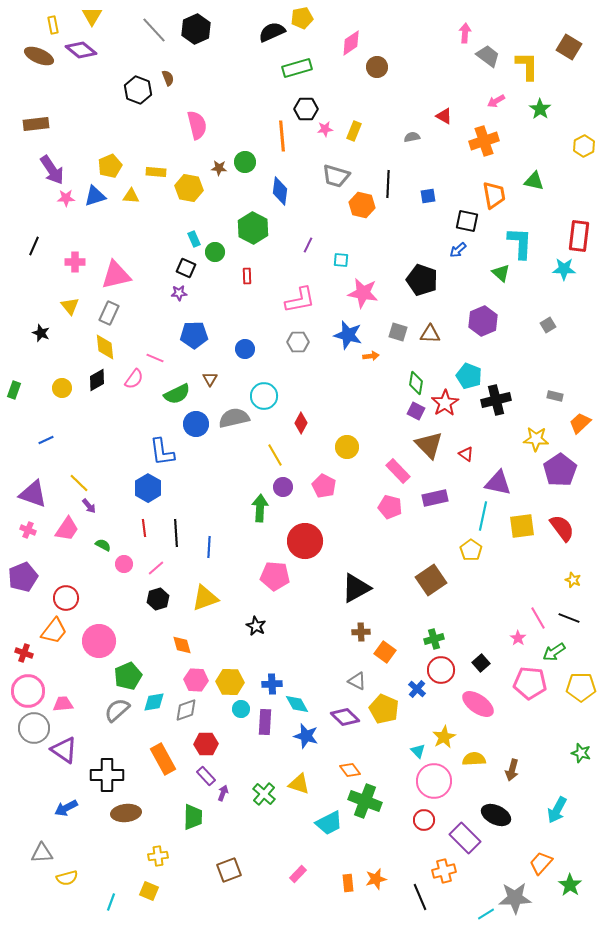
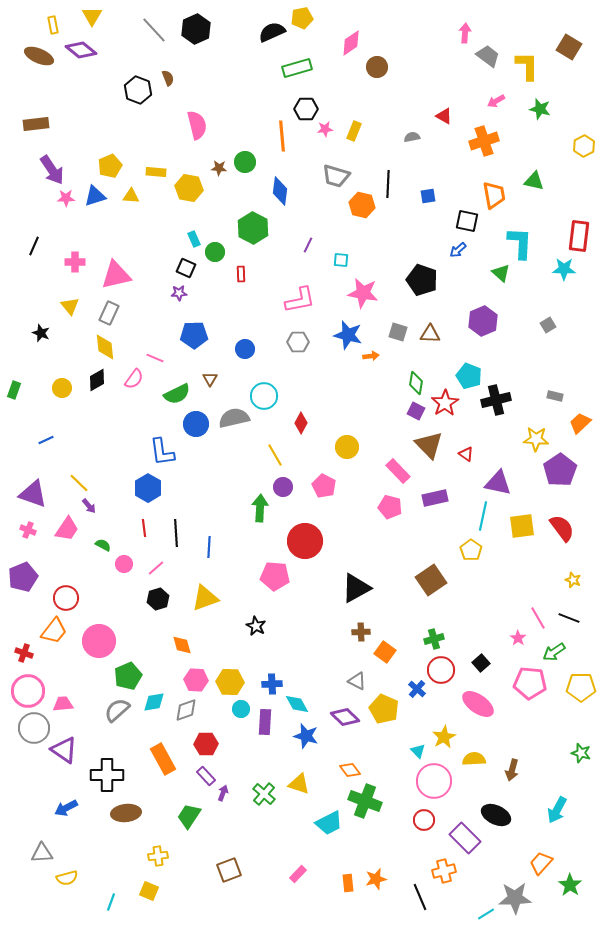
green star at (540, 109): rotated 20 degrees counterclockwise
red rectangle at (247, 276): moved 6 px left, 2 px up
green trapezoid at (193, 817): moved 4 px left, 1 px up; rotated 148 degrees counterclockwise
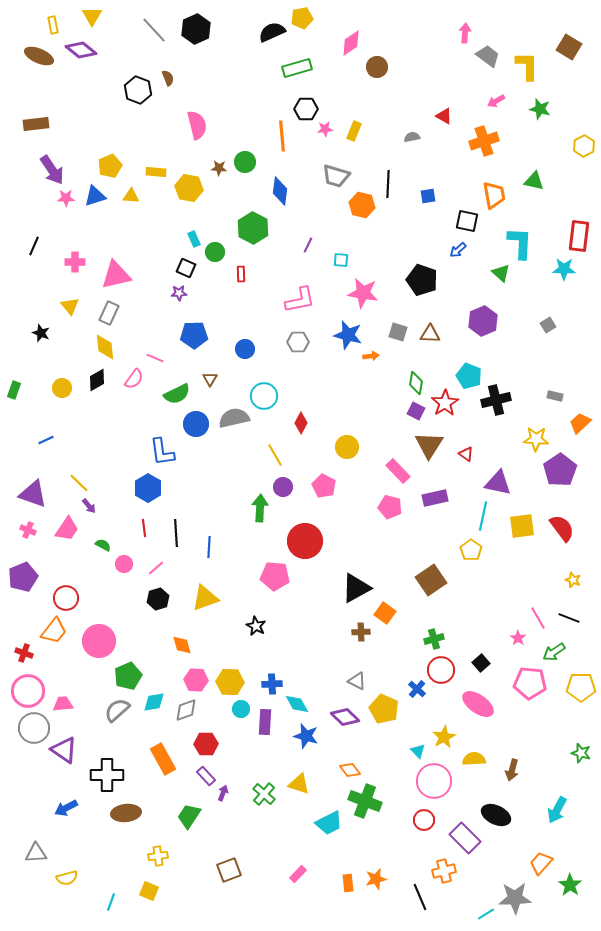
brown triangle at (429, 445): rotated 16 degrees clockwise
orange square at (385, 652): moved 39 px up
gray triangle at (42, 853): moved 6 px left
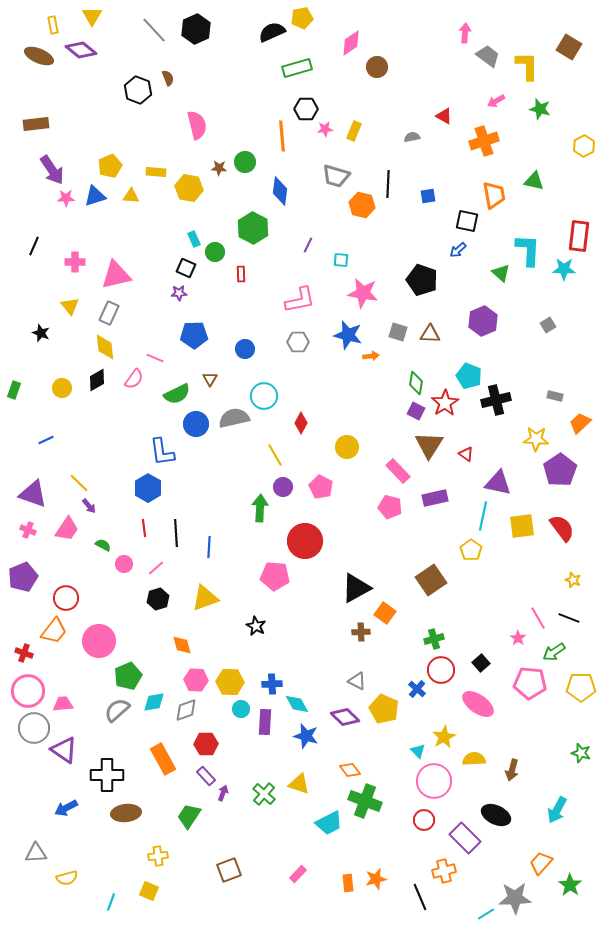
cyan L-shape at (520, 243): moved 8 px right, 7 px down
pink pentagon at (324, 486): moved 3 px left, 1 px down
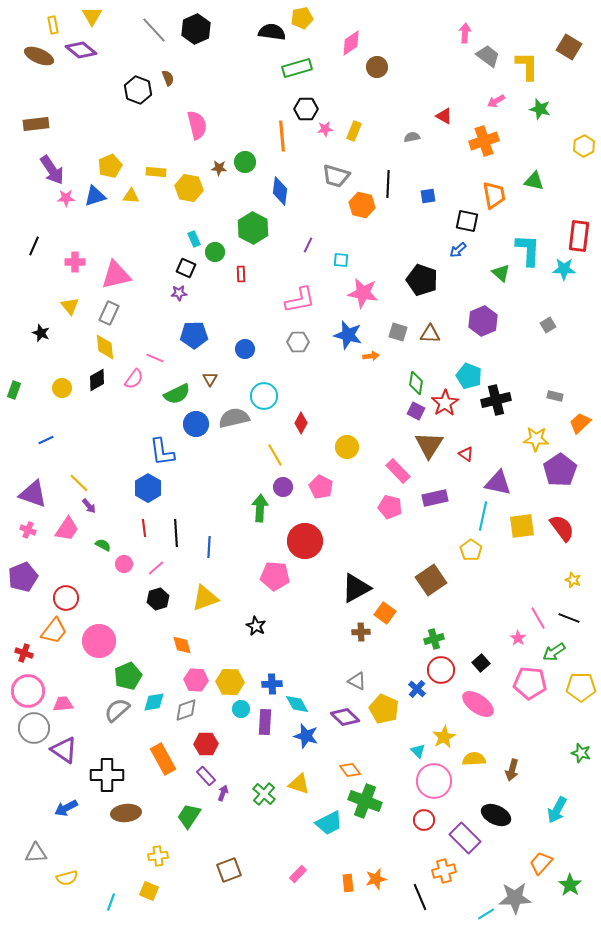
black semicircle at (272, 32): rotated 32 degrees clockwise
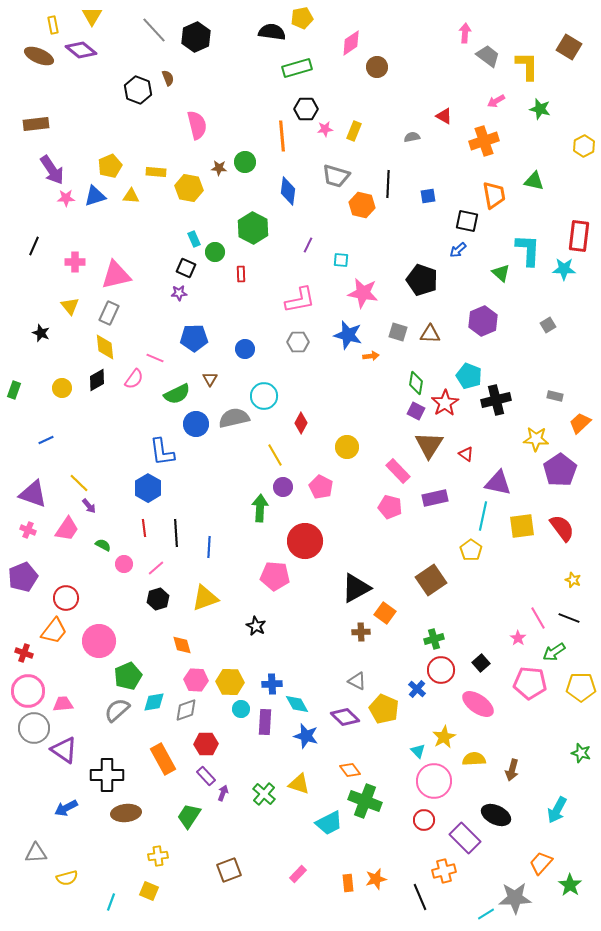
black hexagon at (196, 29): moved 8 px down
blue diamond at (280, 191): moved 8 px right
blue pentagon at (194, 335): moved 3 px down
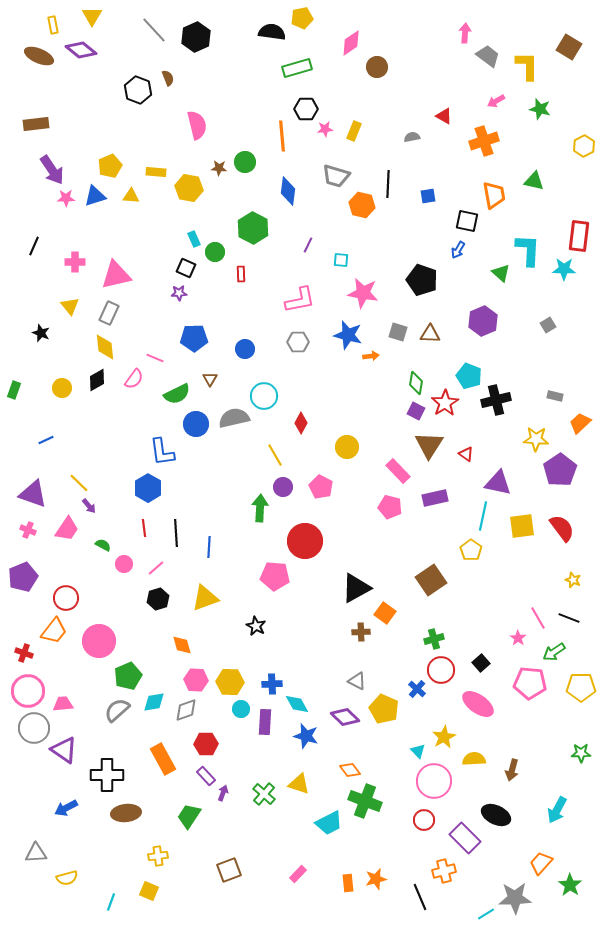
blue arrow at (458, 250): rotated 18 degrees counterclockwise
green star at (581, 753): rotated 18 degrees counterclockwise
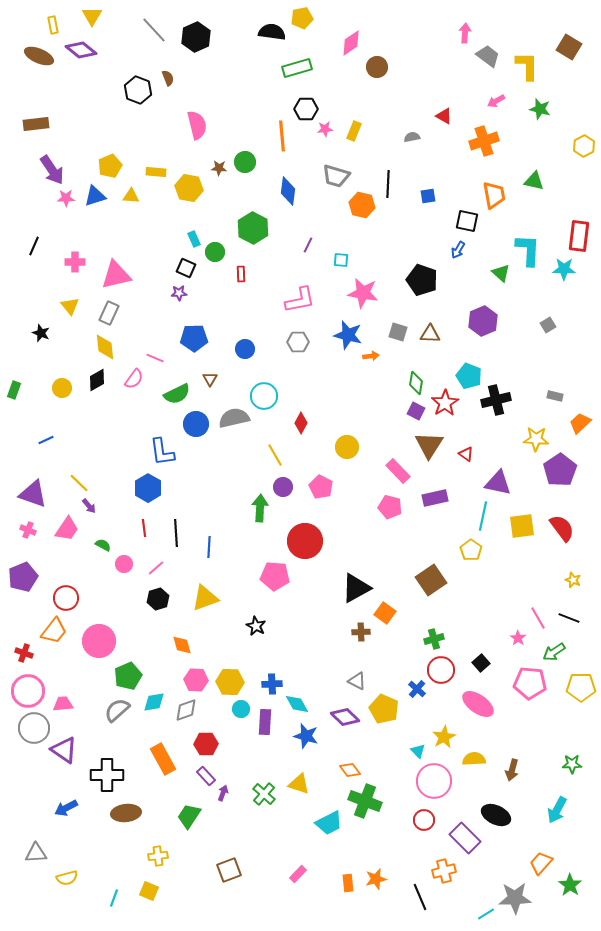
green star at (581, 753): moved 9 px left, 11 px down
cyan line at (111, 902): moved 3 px right, 4 px up
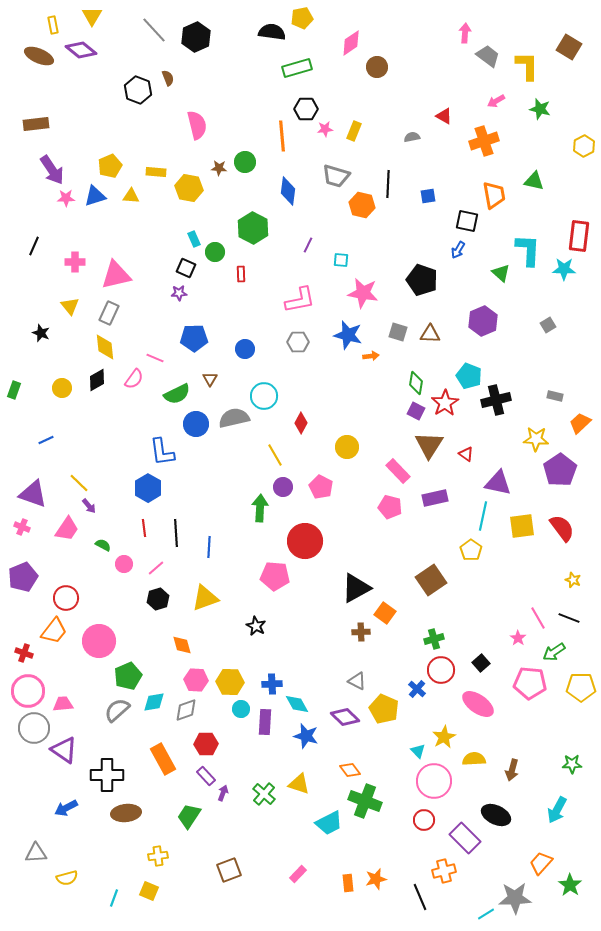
pink cross at (28, 530): moved 6 px left, 3 px up
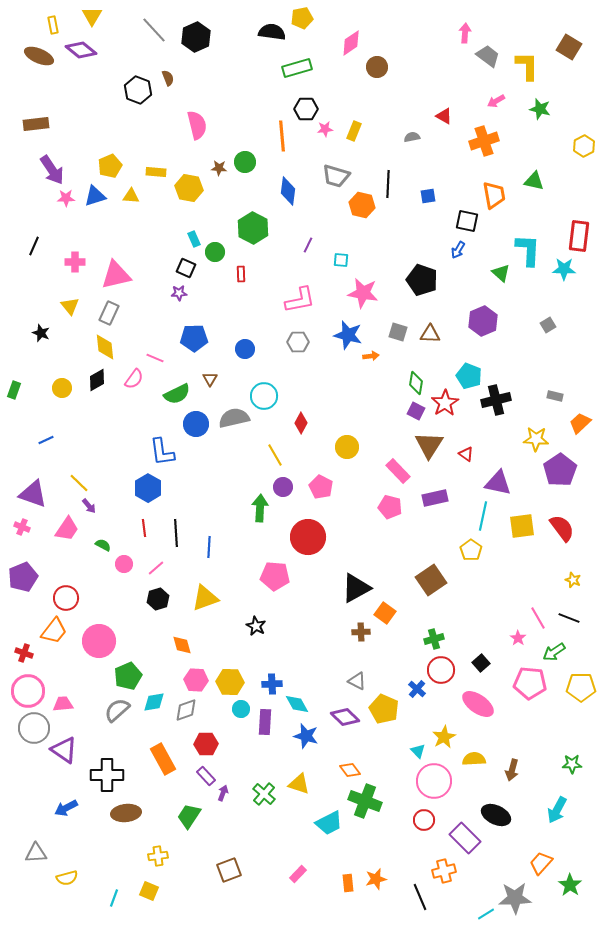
red circle at (305, 541): moved 3 px right, 4 px up
